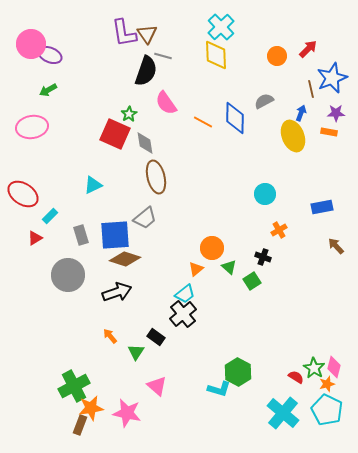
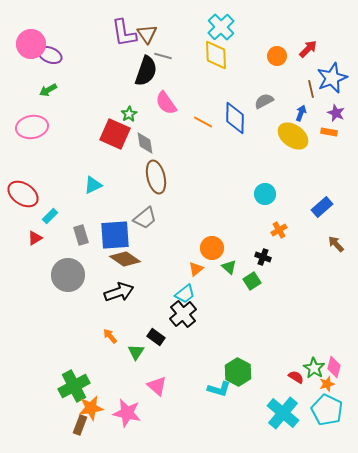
purple star at (336, 113): rotated 24 degrees clockwise
yellow ellipse at (293, 136): rotated 32 degrees counterclockwise
blue rectangle at (322, 207): rotated 30 degrees counterclockwise
brown arrow at (336, 246): moved 2 px up
brown diamond at (125, 259): rotated 16 degrees clockwise
black arrow at (117, 292): moved 2 px right
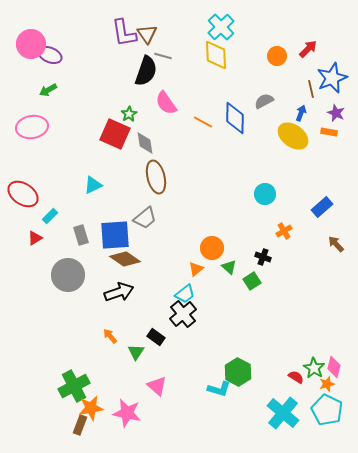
orange cross at (279, 230): moved 5 px right, 1 px down
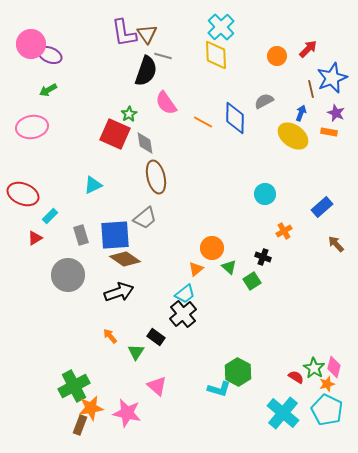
red ellipse at (23, 194): rotated 12 degrees counterclockwise
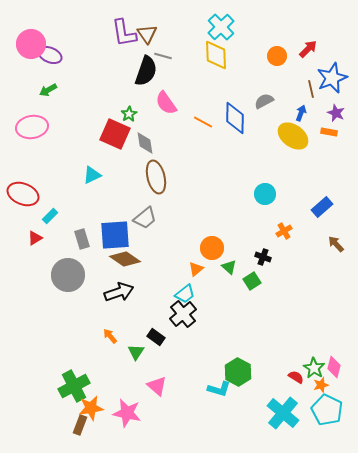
cyan triangle at (93, 185): moved 1 px left, 10 px up
gray rectangle at (81, 235): moved 1 px right, 4 px down
orange star at (327, 384): moved 6 px left, 1 px down
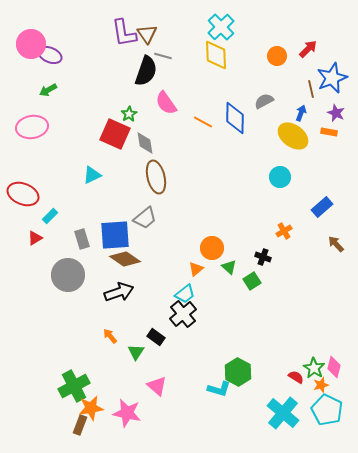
cyan circle at (265, 194): moved 15 px right, 17 px up
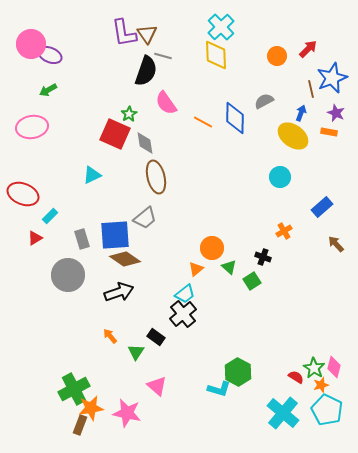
green cross at (74, 386): moved 3 px down
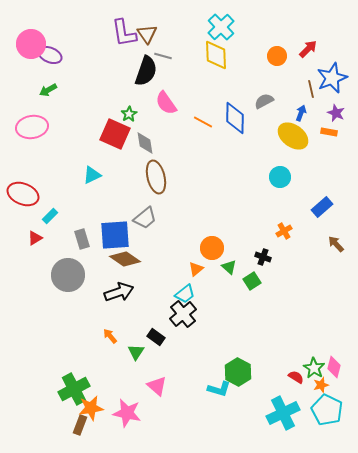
cyan cross at (283, 413): rotated 24 degrees clockwise
